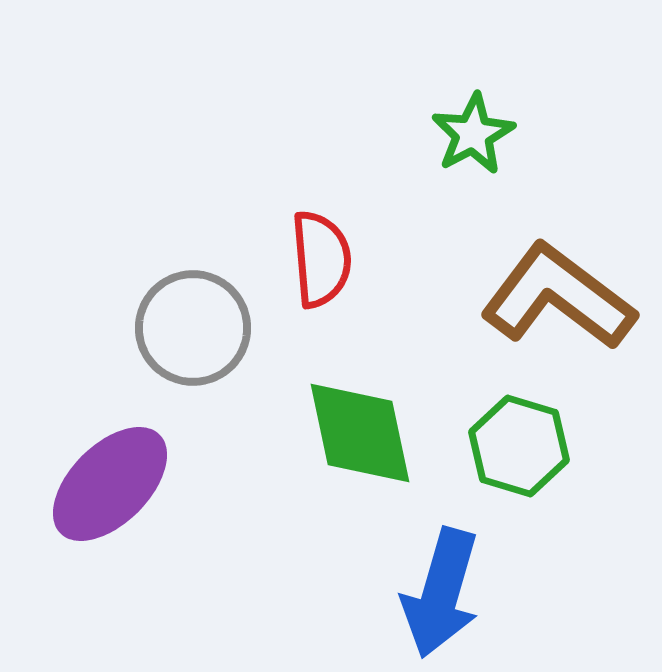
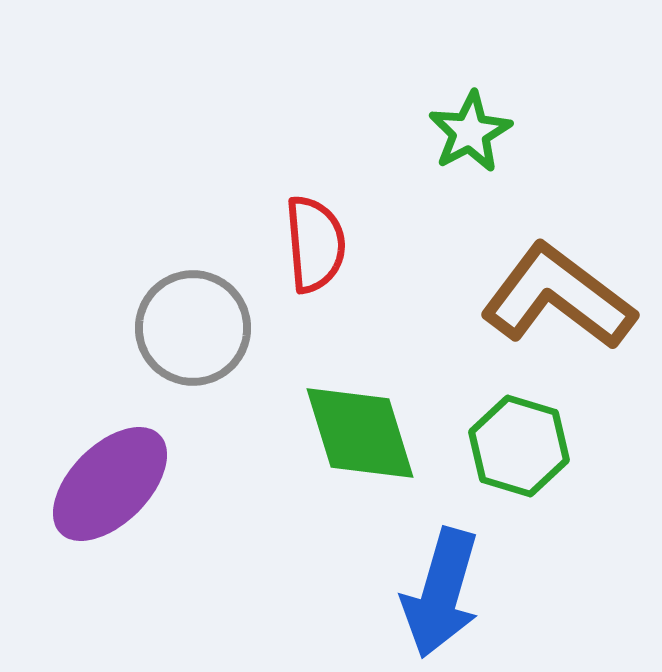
green star: moved 3 px left, 2 px up
red semicircle: moved 6 px left, 15 px up
green diamond: rotated 5 degrees counterclockwise
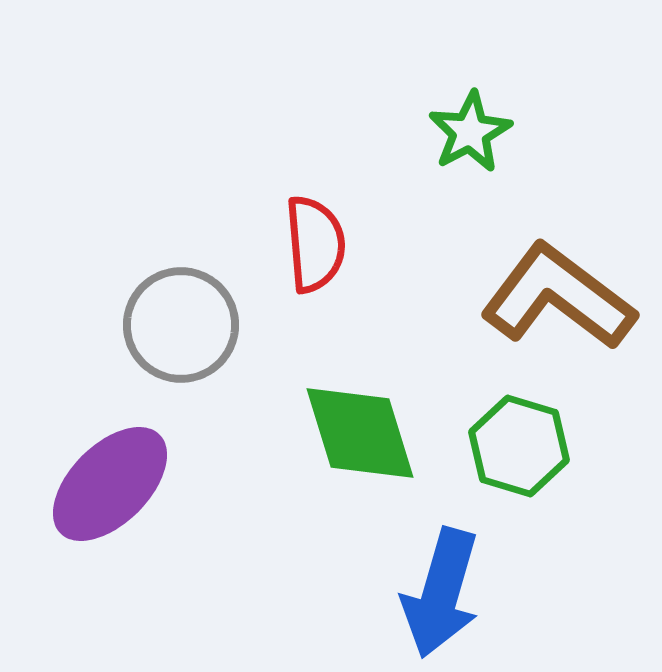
gray circle: moved 12 px left, 3 px up
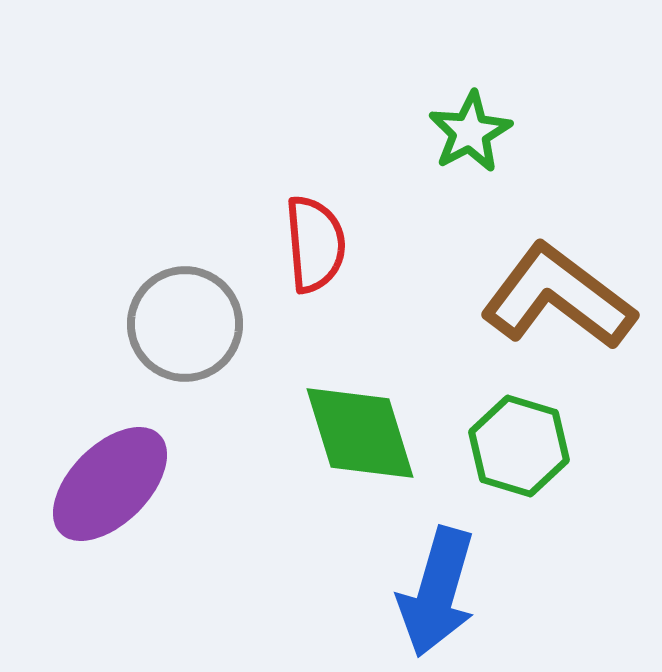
gray circle: moved 4 px right, 1 px up
blue arrow: moved 4 px left, 1 px up
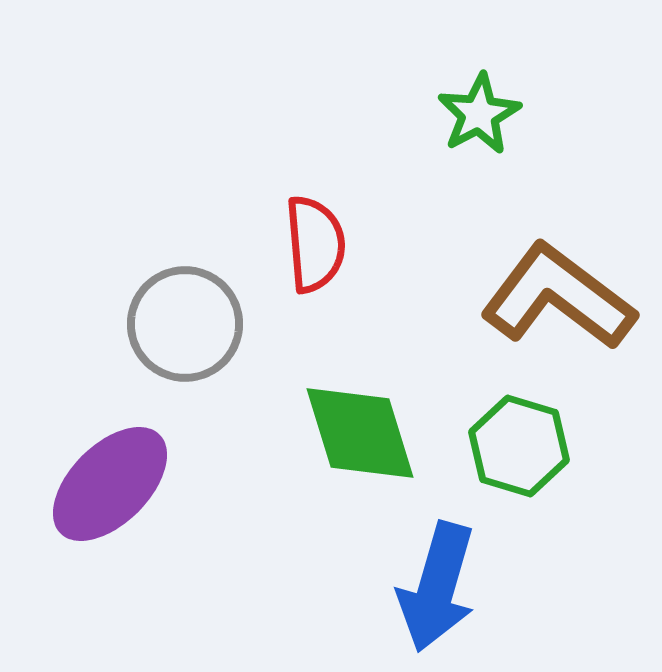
green star: moved 9 px right, 18 px up
blue arrow: moved 5 px up
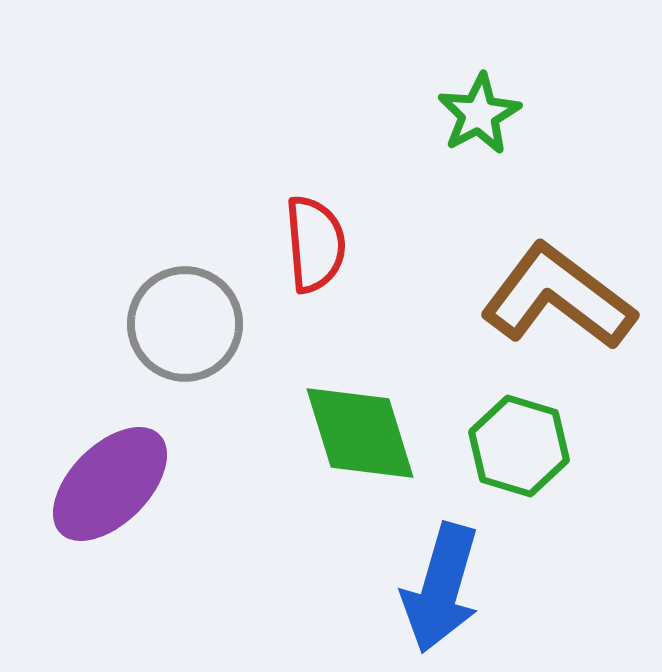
blue arrow: moved 4 px right, 1 px down
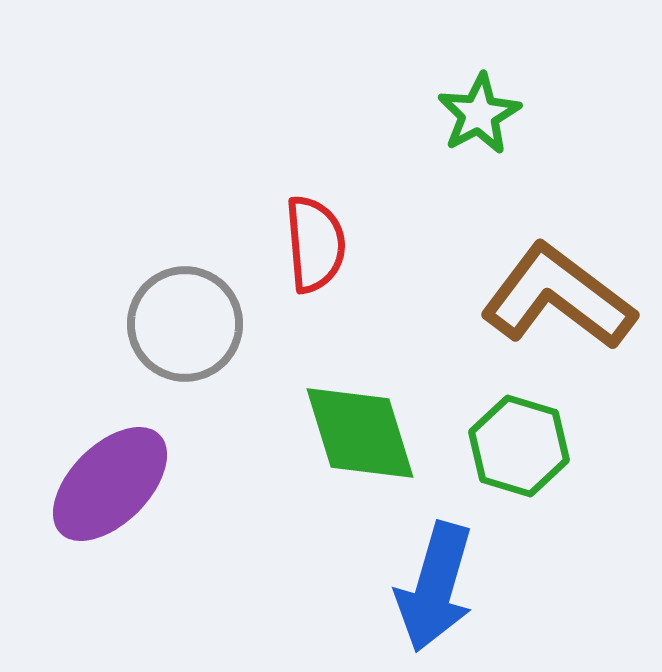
blue arrow: moved 6 px left, 1 px up
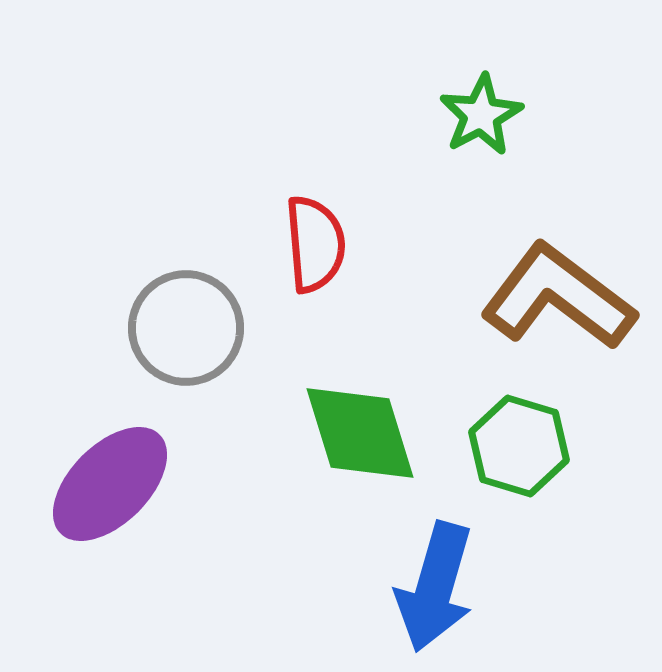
green star: moved 2 px right, 1 px down
gray circle: moved 1 px right, 4 px down
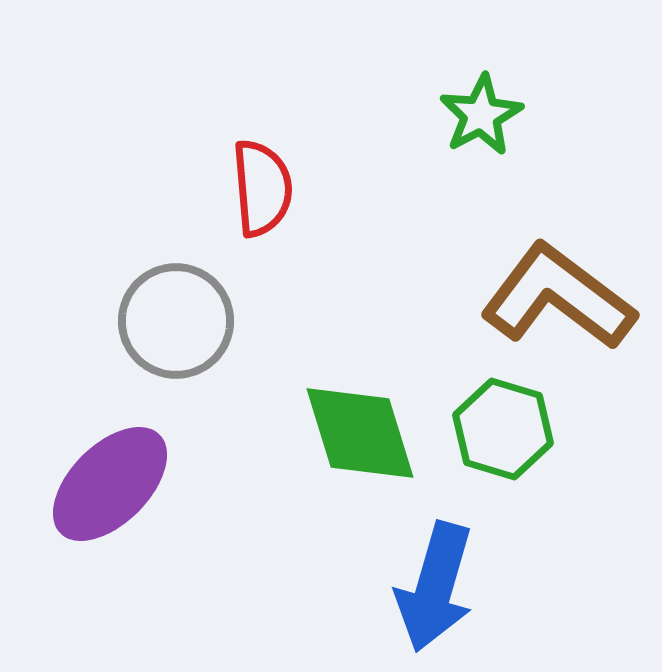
red semicircle: moved 53 px left, 56 px up
gray circle: moved 10 px left, 7 px up
green hexagon: moved 16 px left, 17 px up
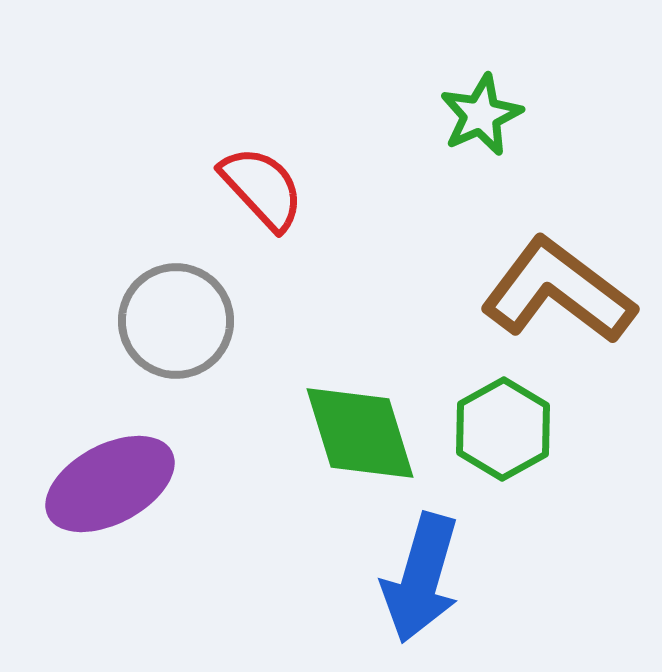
green star: rotated 4 degrees clockwise
red semicircle: rotated 38 degrees counterclockwise
brown L-shape: moved 6 px up
green hexagon: rotated 14 degrees clockwise
purple ellipse: rotated 17 degrees clockwise
blue arrow: moved 14 px left, 9 px up
